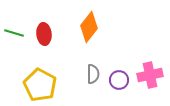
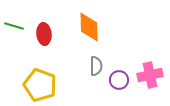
orange diamond: rotated 40 degrees counterclockwise
green line: moved 7 px up
gray semicircle: moved 3 px right, 8 px up
yellow pentagon: rotated 8 degrees counterclockwise
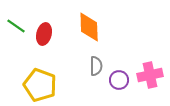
green line: moved 2 px right; rotated 18 degrees clockwise
red ellipse: rotated 20 degrees clockwise
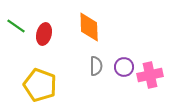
purple circle: moved 5 px right, 13 px up
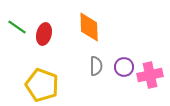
green line: moved 1 px right, 1 px down
yellow pentagon: moved 2 px right
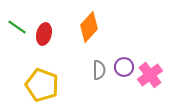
orange diamond: rotated 44 degrees clockwise
gray semicircle: moved 3 px right, 4 px down
pink cross: rotated 25 degrees counterclockwise
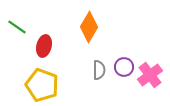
orange diamond: rotated 12 degrees counterclockwise
red ellipse: moved 12 px down
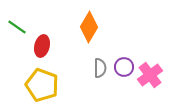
red ellipse: moved 2 px left
gray semicircle: moved 1 px right, 2 px up
